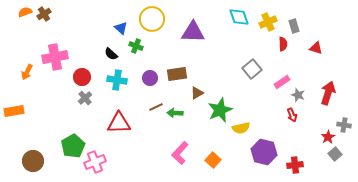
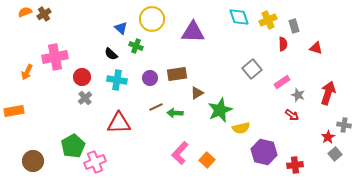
yellow cross at (268, 22): moved 2 px up
red arrow at (292, 115): rotated 32 degrees counterclockwise
orange square at (213, 160): moved 6 px left
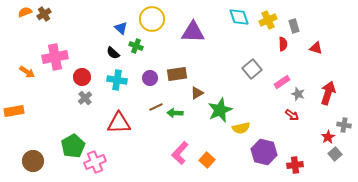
black semicircle at (111, 54): moved 2 px right, 1 px up
orange arrow at (27, 72): rotated 84 degrees counterclockwise
gray star at (298, 95): moved 1 px up
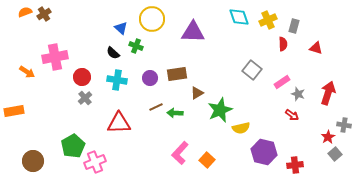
gray rectangle at (294, 26): rotated 32 degrees clockwise
gray square at (252, 69): moved 1 px down; rotated 12 degrees counterclockwise
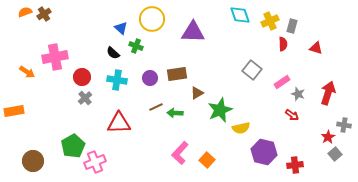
cyan diamond at (239, 17): moved 1 px right, 2 px up
yellow cross at (268, 20): moved 2 px right, 1 px down
gray rectangle at (294, 26): moved 2 px left
